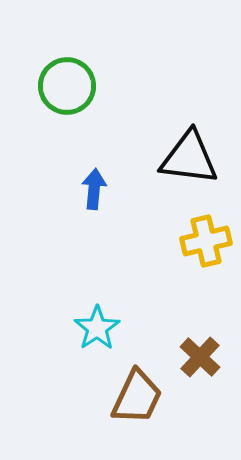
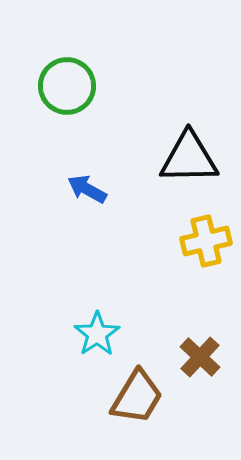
black triangle: rotated 8 degrees counterclockwise
blue arrow: moved 7 px left; rotated 66 degrees counterclockwise
cyan star: moved 6 px down
brown trapezoid: rotated 6 degrees clockwise
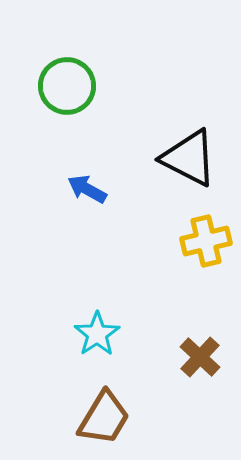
black triangle: rotated 28 degrees clockwise
brown trapezoid: moved 33 px left, 21 px down
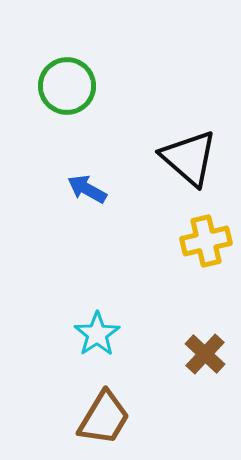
black triangle: rotated 14 degrees clockwise
brown cross: moved 5 px right, 3 px up
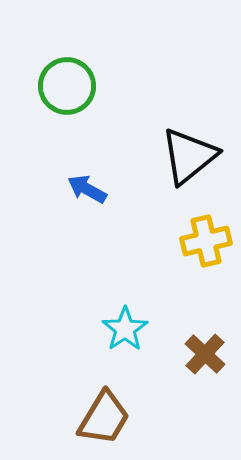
black triangle: moved 2 px up; rotated 40 degrees clockwise
cyan star: moved 28 px right, 5 px up
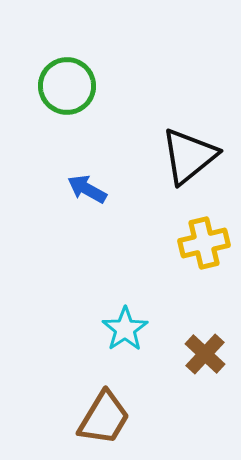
yellow cross: moved 2 px left, 2 px down
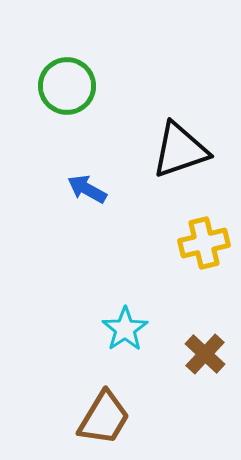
black triangle: moved 9 px left, 6 px up; rotated 20 degrees clockwise
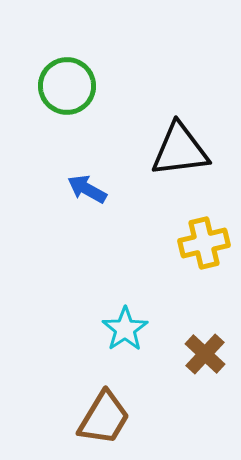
black triangle: rotated 12 degrees clockwise
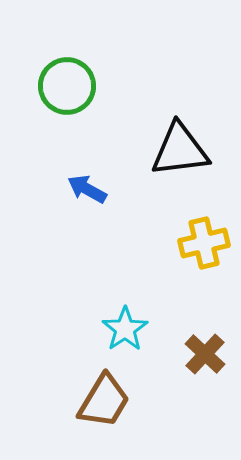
brown trapezoid: moved 17 px up
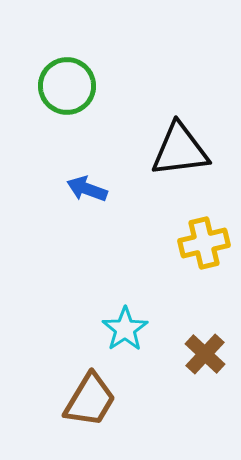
blue arrow: rotated 9 degrees counterclockwise
brown trapezoid: moved 14 px left, 1 px up
